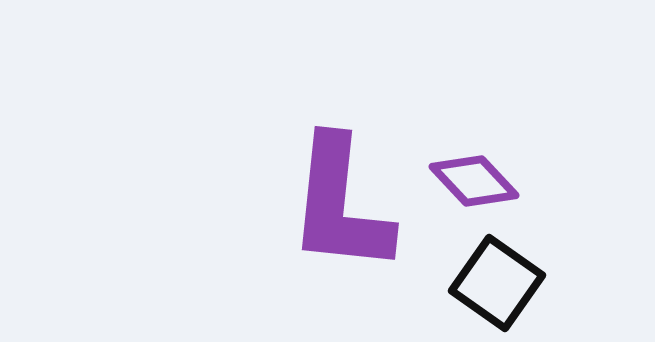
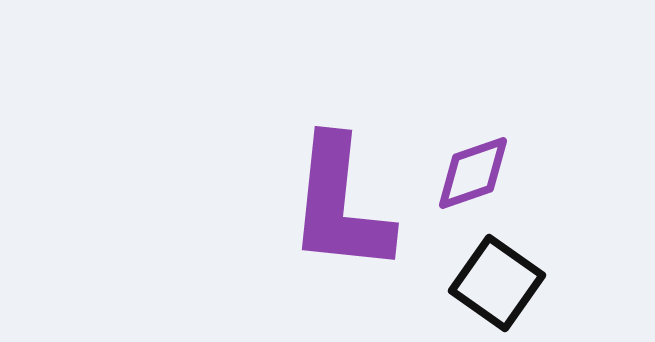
purple diamond: moved 1 px left, 8 px up; rotated 66 degrees counterclockwise
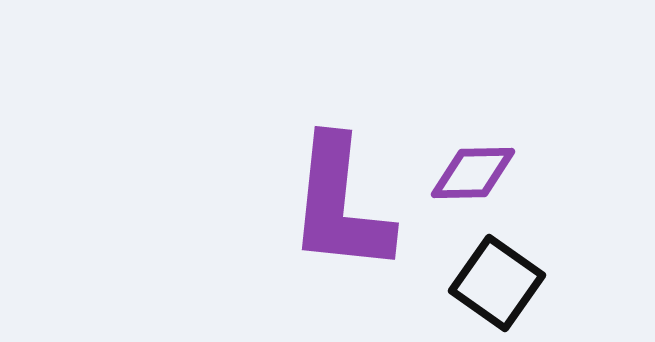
purple diamond: rotated 18 degrees clockwise
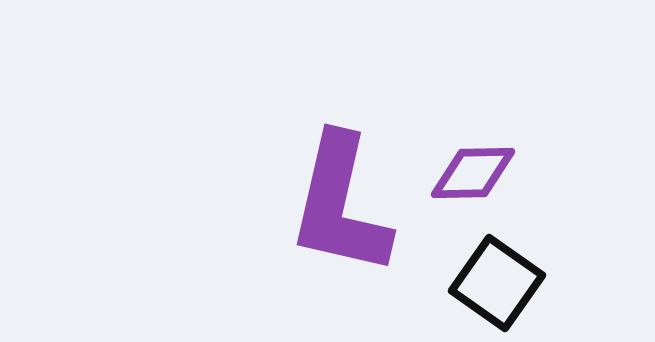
purple L-shape: rotated 7 degrees clockwise
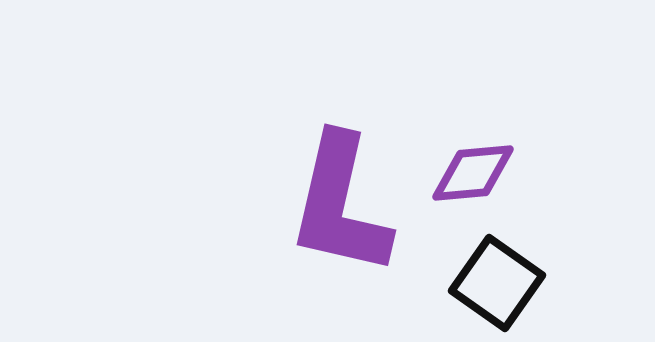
purple diamond: rotated 4 degrees counterclockwise
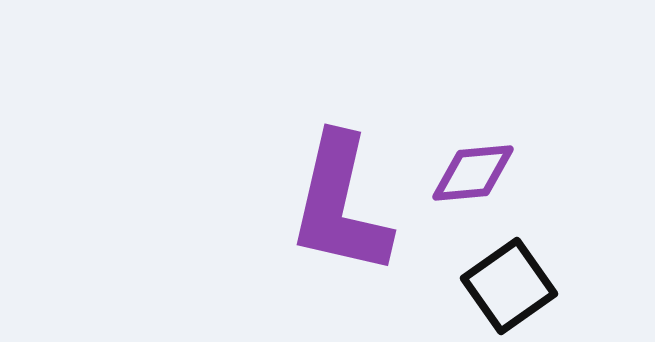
black square: moved 12 px right, 3 px down; rotated 20 degrees clockwise
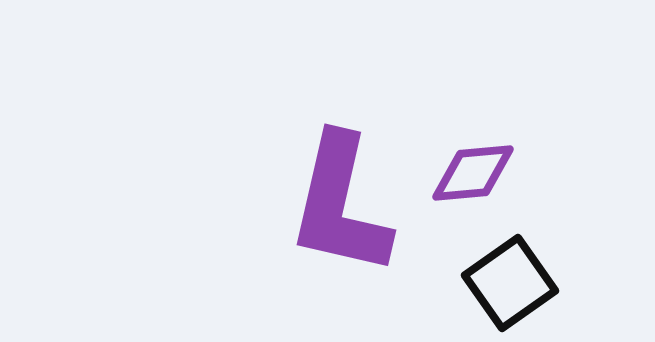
black square: moved 1 px right, 3 px up
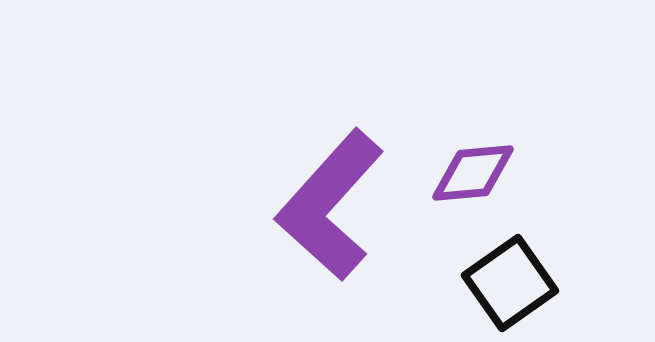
purple L-shape: moved 10 px left; rotated 29 degrees clockwise
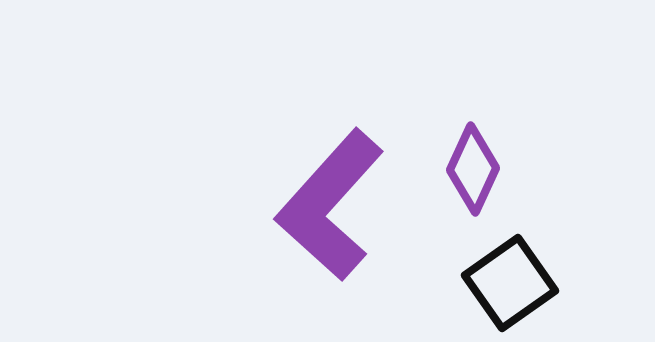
purple diamond: moved 4 px up; rotated 60 degrees counterclockwise
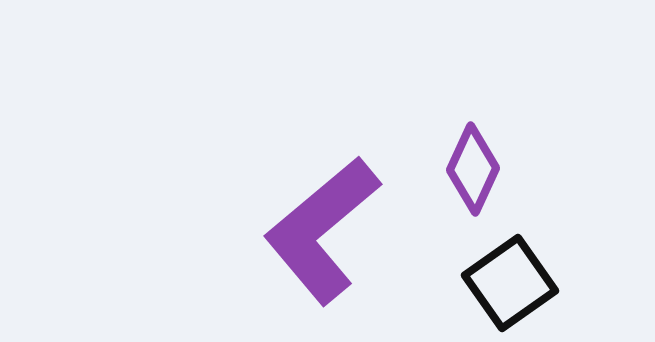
purple L-shape: moved 8 px left, 25 px down; rotated 8 degrees clockwise
